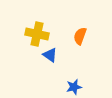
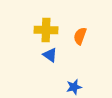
yellow cross: moved 9 px right, 4 px up; rotated 10 degrees counterclockwise
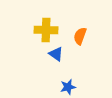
blue triangle: moved 6 px right, 1 px up
blue star: moved 6 px left
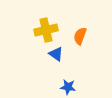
yellow cross: rotated 15 degrees counterclockwise
blue star: rotated 21 degrees clockwise
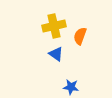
yellow cross: moved 8 px right, 4 px up
blue star: moved 3 px right
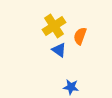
yellow cross: rotated 20 degrees counterclockwise
blue triangle: moved 3 px right, 4 px up
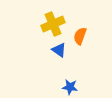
yellow cross: moved 1 px left, 2 px up; rotated 10 degrees clockwise
blue star: moved 1 px left
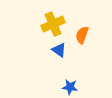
orange semicircle: moved 2 px right, 1 px up
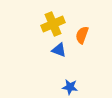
blue triangle: rotated 14 degrees counterclockwise
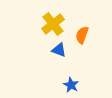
yellow cross: rotated 15 degrees counterclockwise
blue star: moved 1 px right, 2 px up; rotated 21 degrees clockwise
